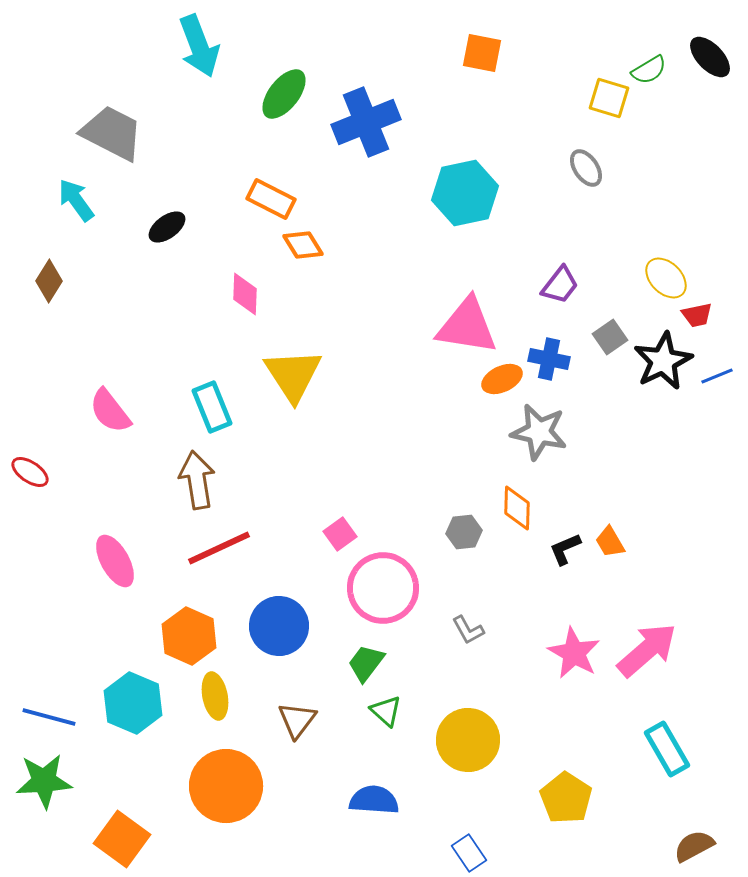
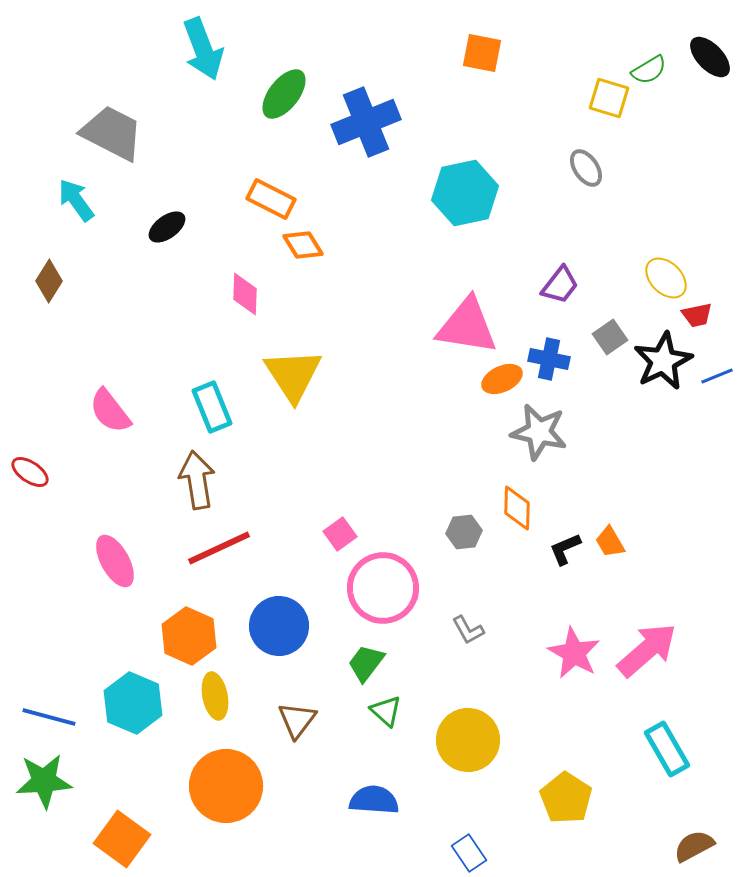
cyan arrow at (199, 46): moved 4 px right, 3 px down
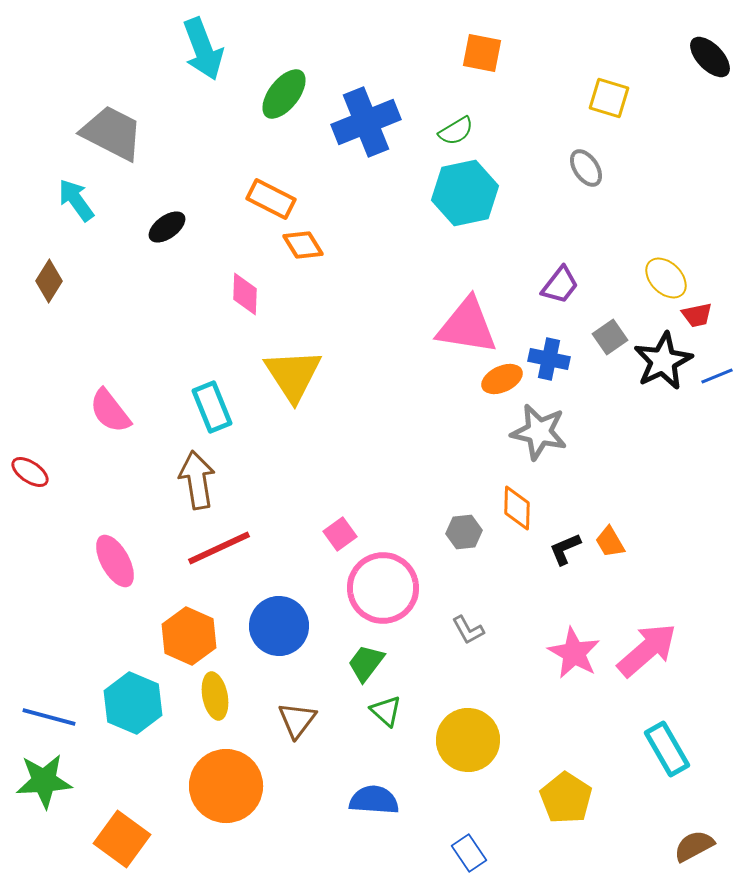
green semicircle at (649, 70): moved 193 px left, 61 px down
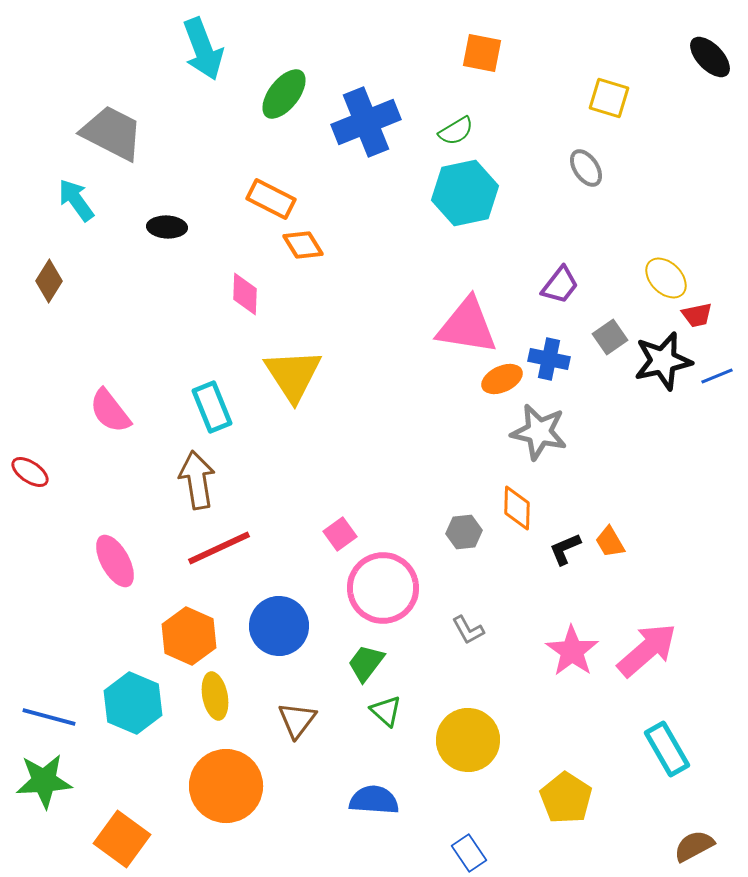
black ellipse at (167, 227): rotated 39 degrees clockwise
black star at (663, 361): rotated 14 degrees clockwise
pink star at (574, 653): moved 2 px left, 2 px up; rotated 6 degrees clockwise
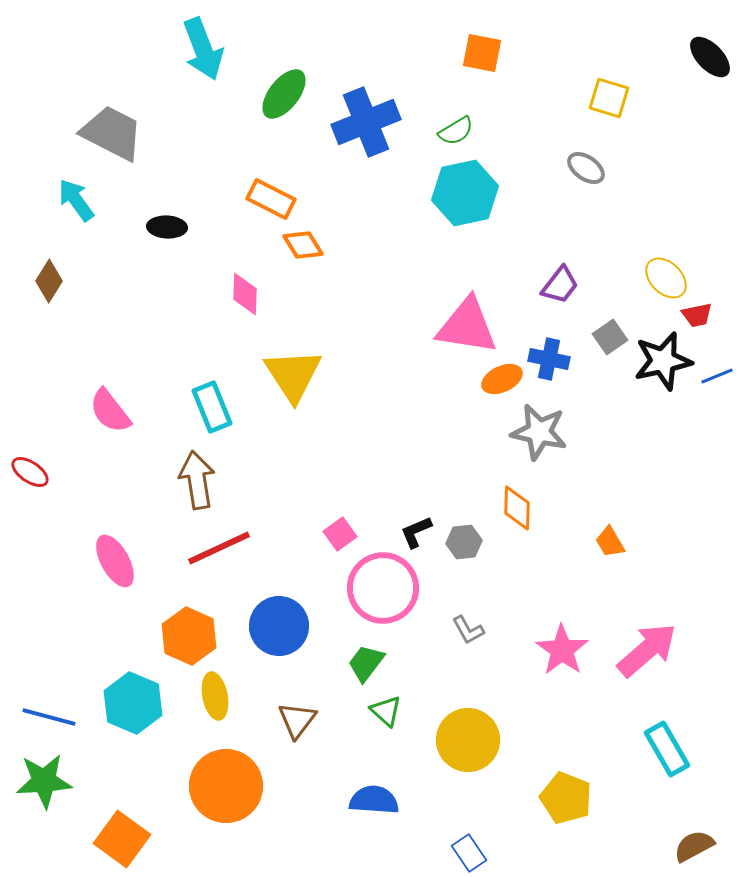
gray ellipse at (586, 168): rotated 21 degrees counterclockwise
gray hexagon at (464, 532): moved 10 px down
black L-shape at (565, 549): moved 149 px left, 17 px up
pink star at (572, 651): moved 10 px left, 1 px up
yellow pentagon at (566, 798): rotated 12 degrees counterclockwise
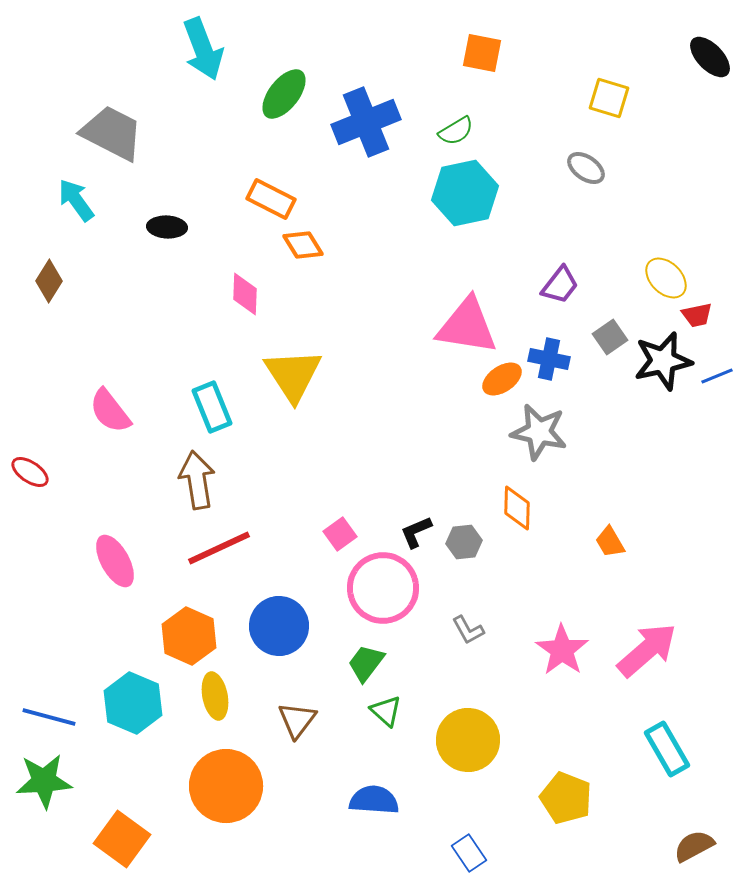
orange ellipse at (502, 379): rotated 9 degrees counterclockwise
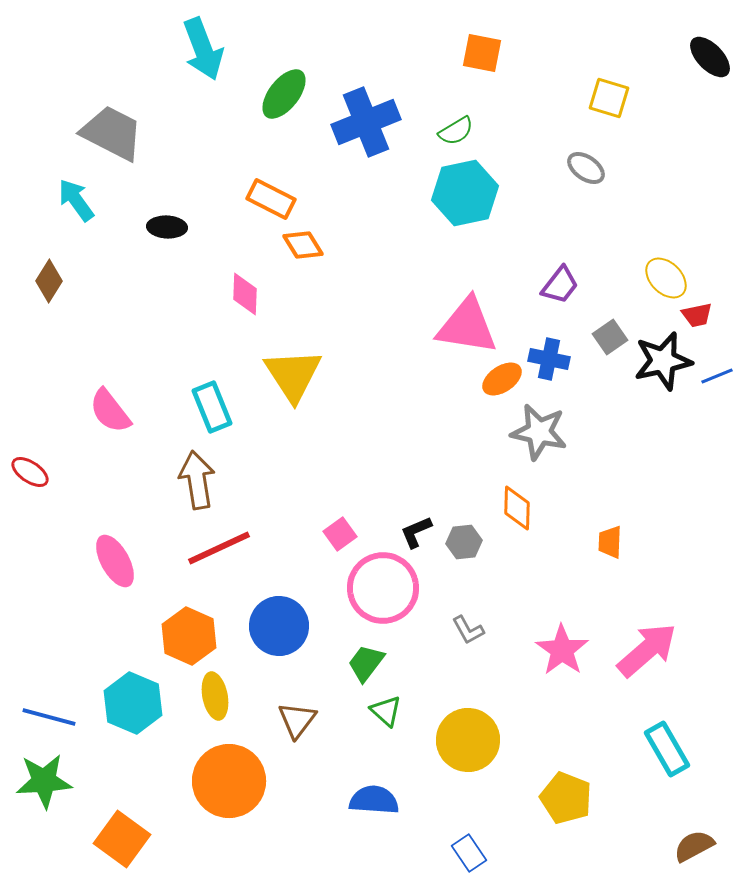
orange trapezoid at (610, 542): rotated 32 degrees clockwise
orange circle at (226, 786): moved 3 px right, 5 px up
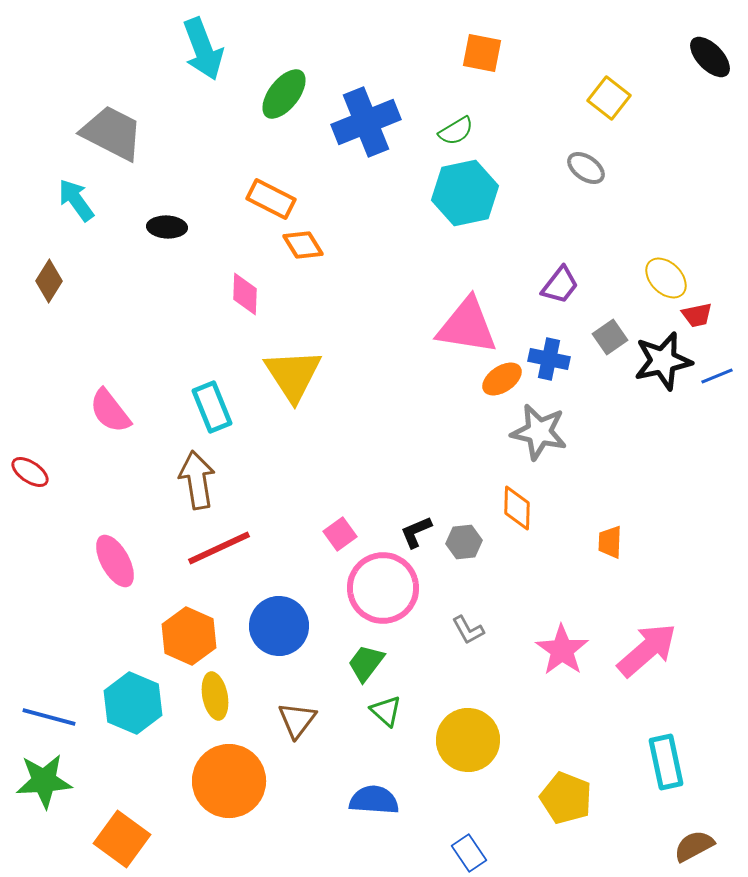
yellow square at (609, 98): rotated 21 degrees clockwise
cyan rectangle at (667, 749): moved 1 px left, 13 px down; rotated 18 degrees clockwise
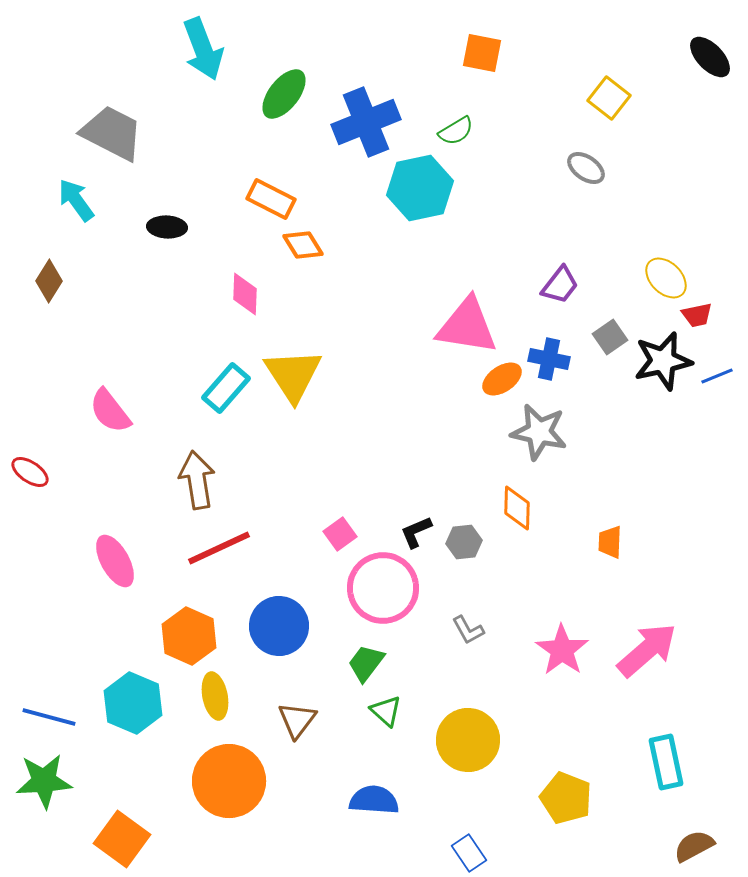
cyan hexagon at (465, 193): moved 45 px left, 5 px up
cyan rectangle at (212, 407): moved 14 px right, 19 px up; rotated 63 degrees clockwise
